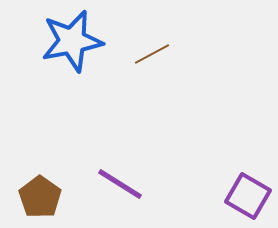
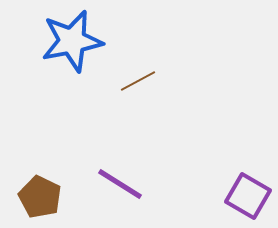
brown line: moved 14 px left, 27 px down
brown pentagon: rotated 9 degrees counterclockwise
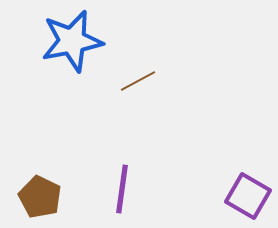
purple line: moved 2 px right, 5 px down; rotated 66 degrees clockwise
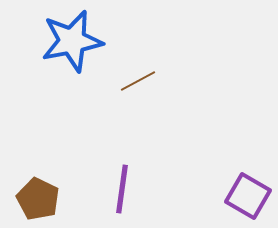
brown pentagon: moved 2 px left, 2 px down
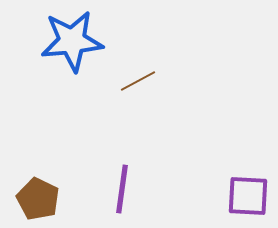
blue star: rotated 6 degrees clockwise
purple square: rotated 27 degrees counterclockwise
